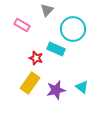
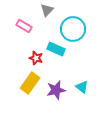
pink rectangle: moved 2 px right, 1 px down
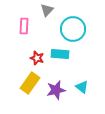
pink rectangle: rotated 63 degrees clockwise
cyan rectangle: moved 4 px right, 5 px down; rotated 18 degrees counterclockwise
red star: moved 1 px right
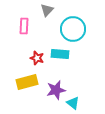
yellow rectangle: moved 3 px left, 1 px up; rotated 40 degrees clockwise
cyan triangle: moved 9 px left, 16 px down
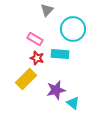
pink rectangle: moved 11 px right, 13 px down; rotated 63 degrees counterclockwise
yellow rectangle: moved 1 px left, 3 px up; rotated 30 degrees counterclockwise
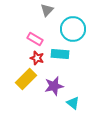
purple star: moved 2 px left, 4 px up
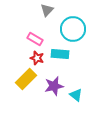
cyan triangle: moved 3 px right, 8 px up
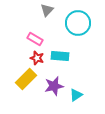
cyan circle: moved 5 px right, 6 px up
cyan rectangle: moved 2 px down
cyan triangle: rotated 48 degrees clockwise
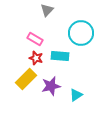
cyan circle: moved 3 px right, 10 px down
red star: moved 1 px left
purple star: moved 3 px left
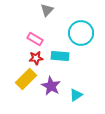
red star: rotated 24 degrees counterclockwise
purple star: rotated 30 degrees counterclockwise
